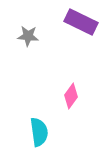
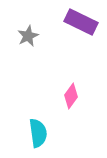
gray star: rotated 30 degrees counterclockwise
cyan semicircle: moved 1 px left, 1 px down
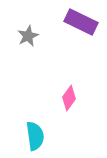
pink diamond: moved 2 px left, 2 px down
cyan semicircle: moved 3 px left, 3 px down
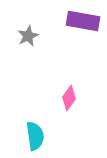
purple rectangle: moved 2 px right, 1 px up; rotated 16 degrees counterclockwise
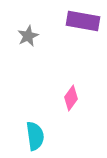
pink diamond: moved 2 px right
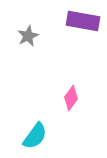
cyan semicircle: rotated 44 degrees clockwise
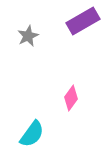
purple rectangle: rotated 40 degrees counterclockwise
cyan semicircle: moved 3 px left, 2 px up
